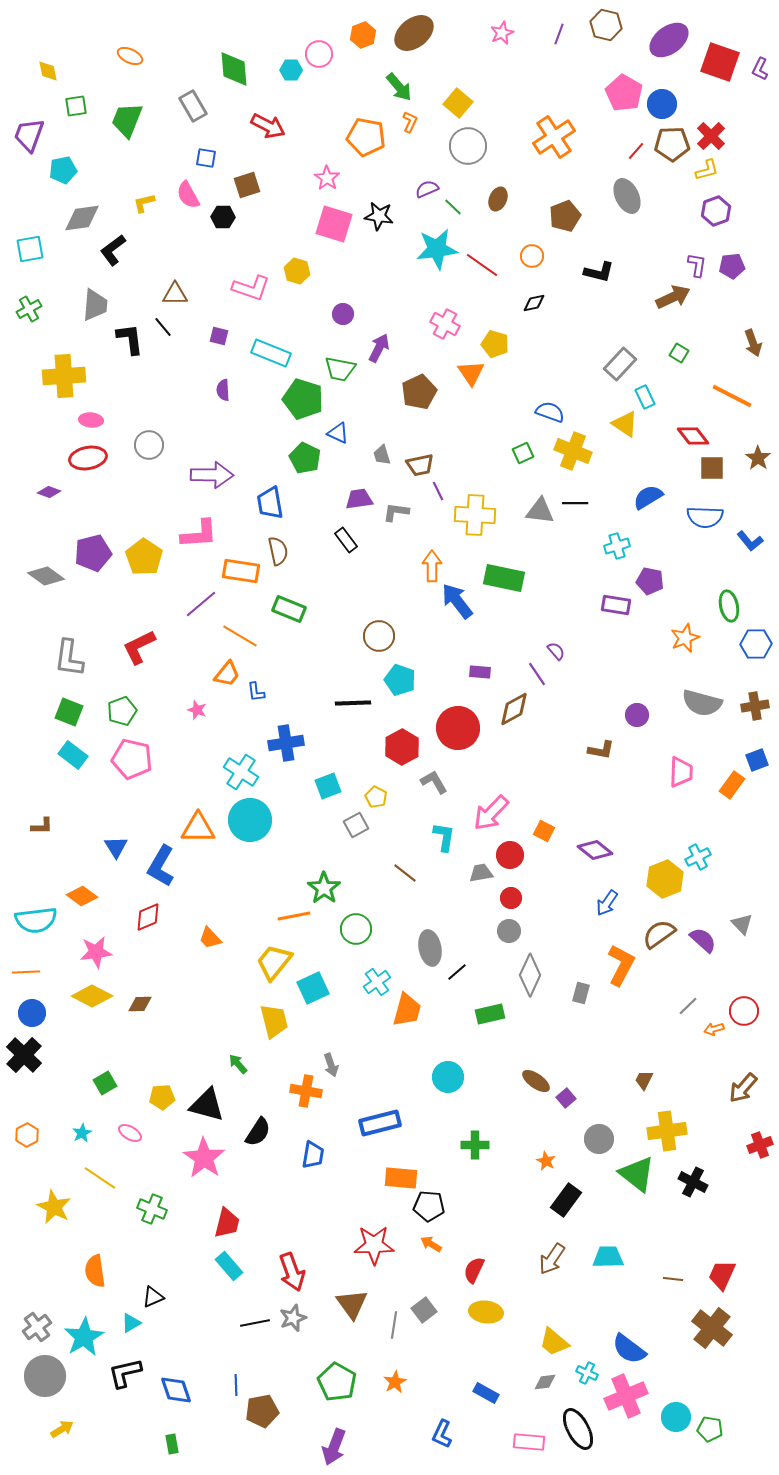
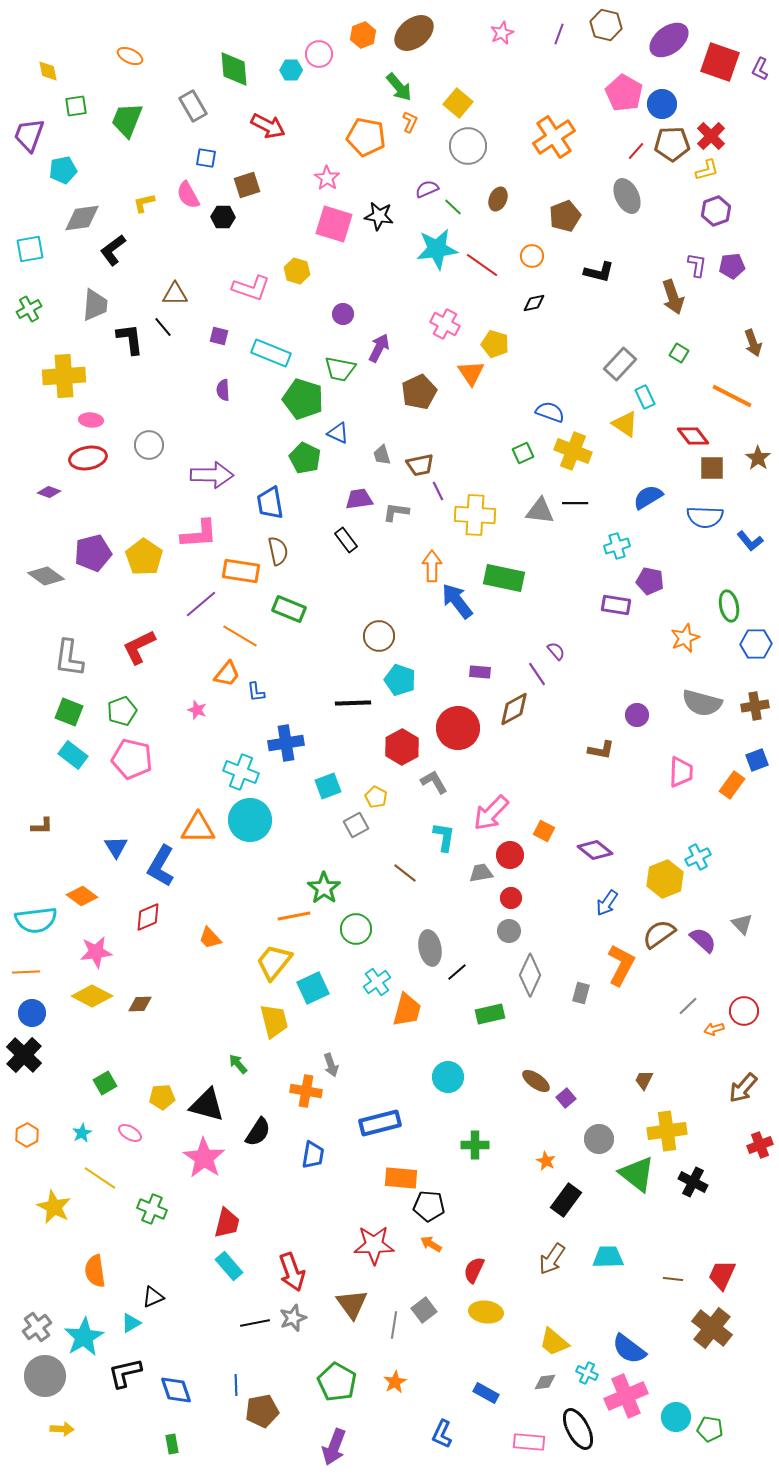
brown arrow at (673, 297): rotated 96 degrees clockwise
cyan cross at (241, 772): rotated 12 degrees counterclockwise
yellow arrow at (62, 1429): rotated 35 degrees clockwise
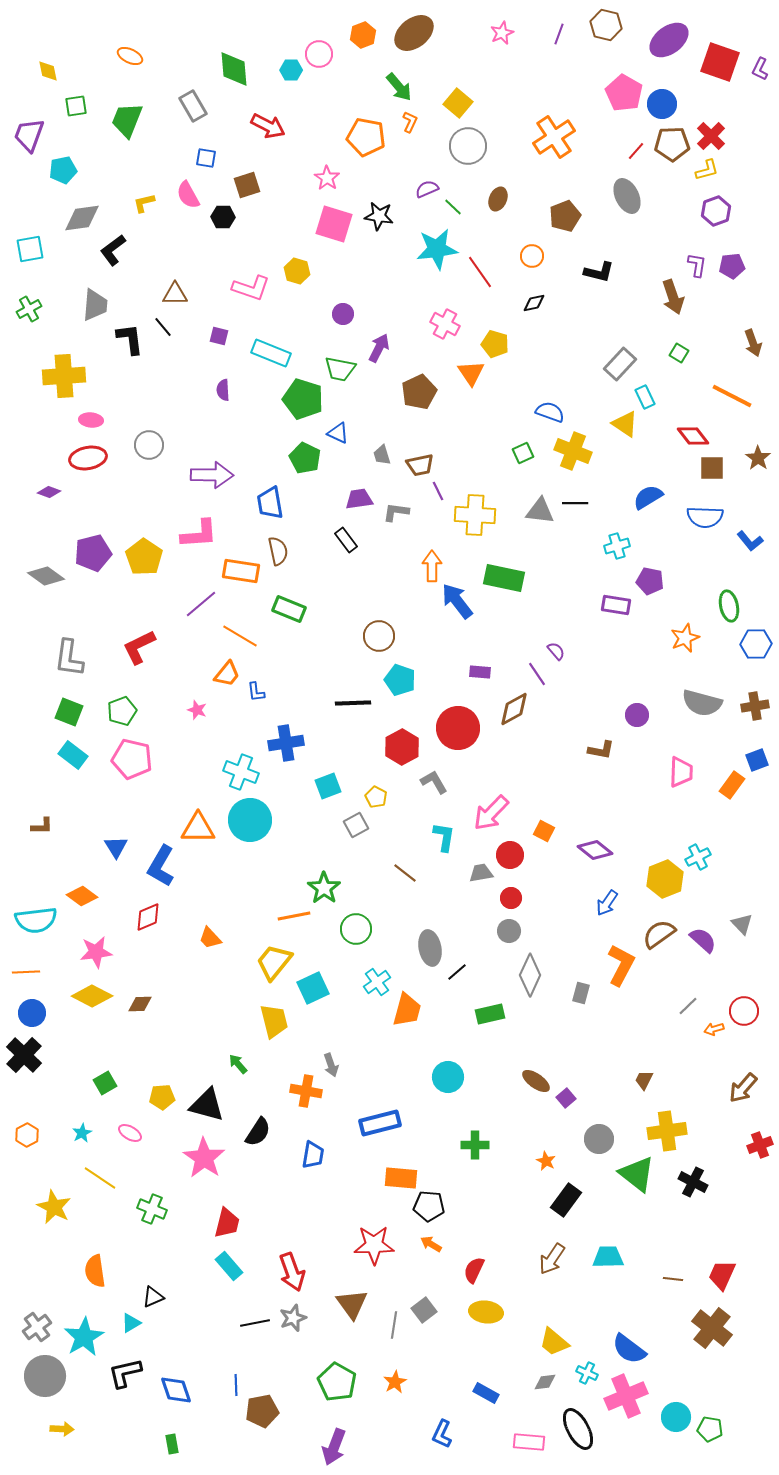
red line at (482, 265): moved 2 px left, 7 px down; rotated 20 degrees clockwise
